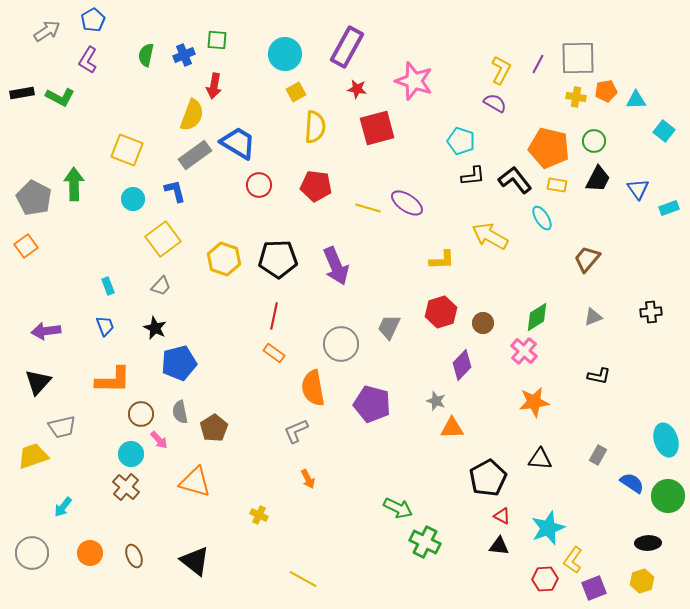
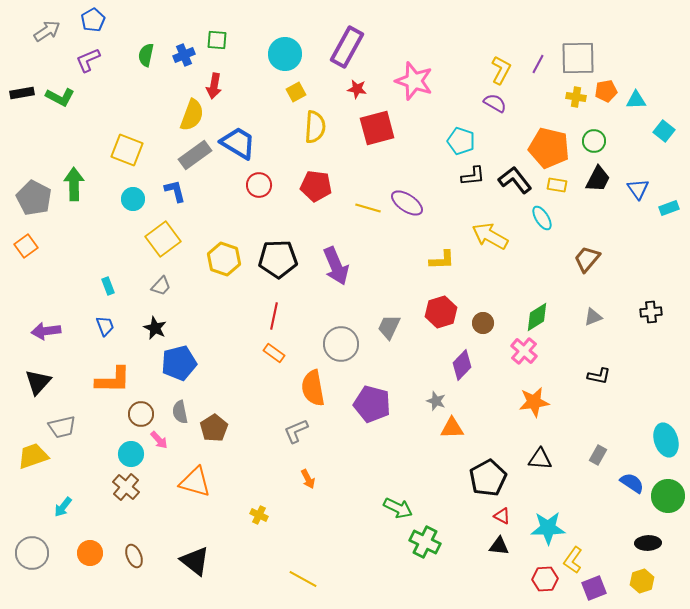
purple L-shape at (88, 60): rotated 36 degrees clockwise
cyan star at (548, 528): rotated 20 degrees clockwise
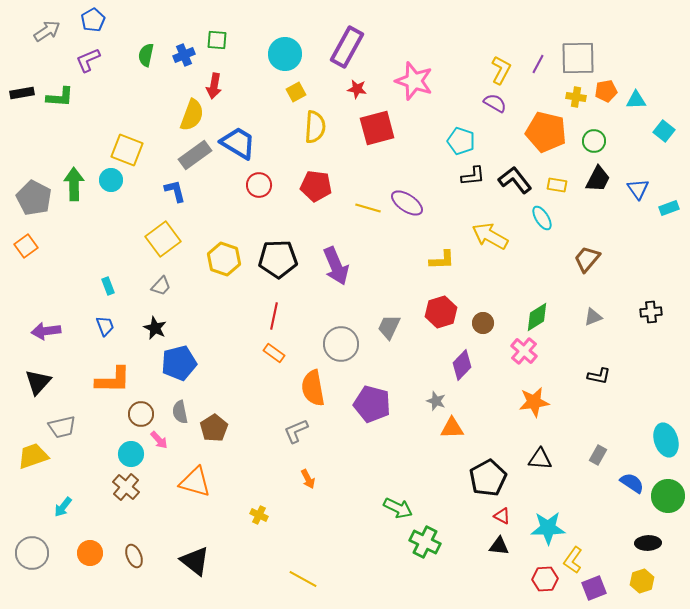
green L-shape at (60, 97): rotated 24 degrees counterclockwise
orange pentagon at (549, 148): moved 3 px left, 16 px up
cyan circle at (133, 199): moved 22 px left, 19 px up
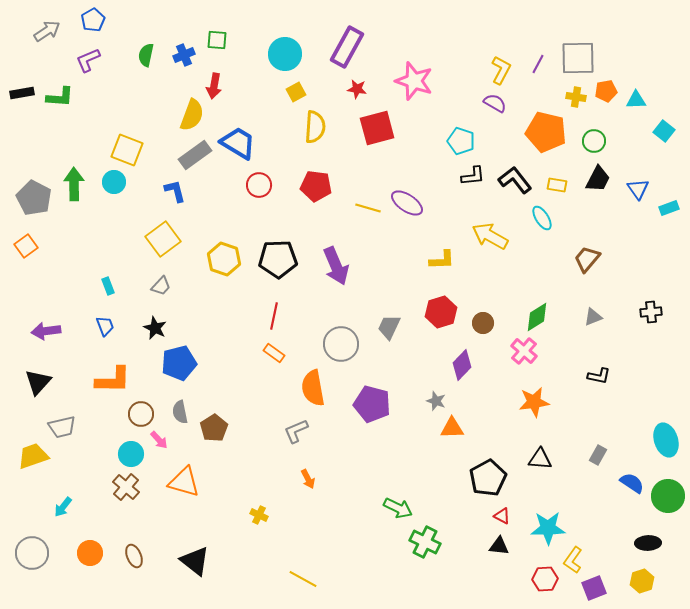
cyan circle at (111, 180): moved 3 px right, 2 px down
orange triangle at (195, 482): moved 11 px left
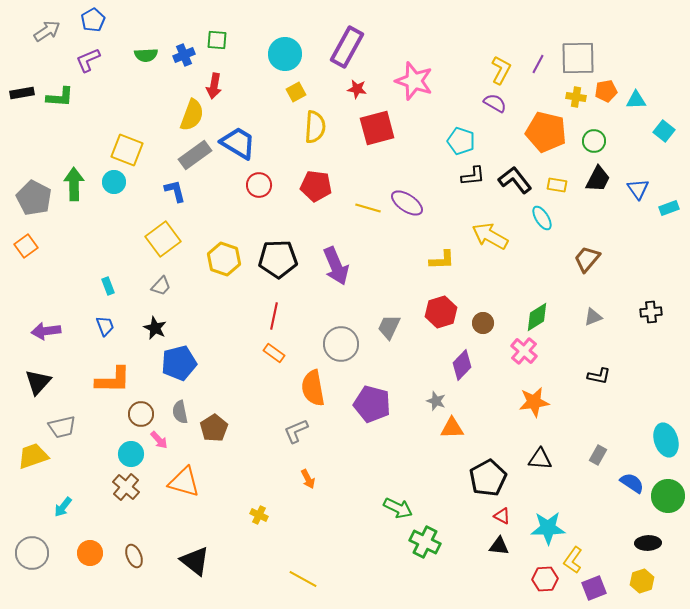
green semicircle at (146, 55): rotated 105 degrees counterclockwise
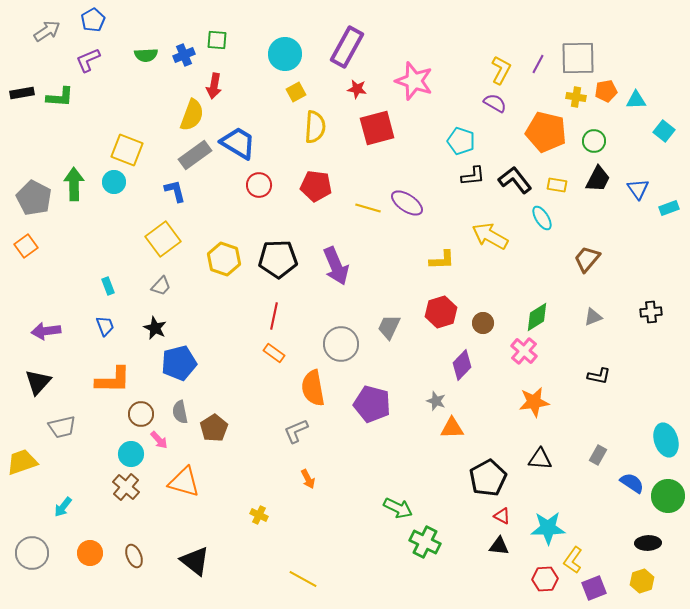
yellow trapezoid at (33, 456): moved 11 px left, 6 px down
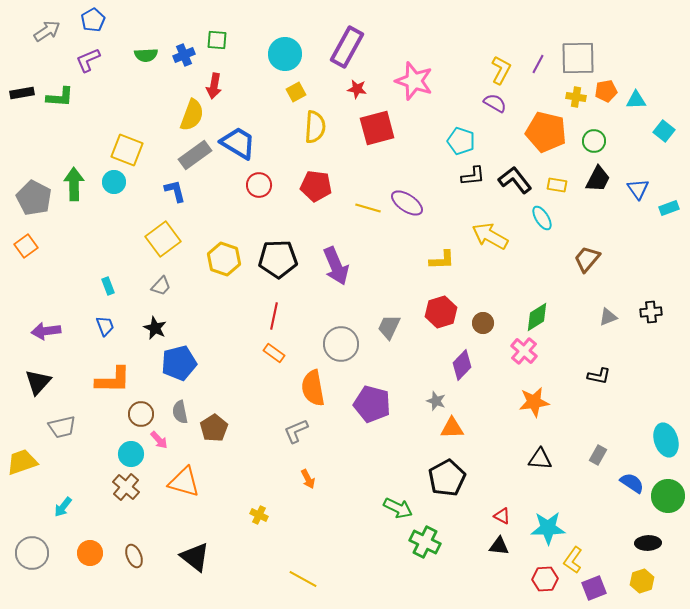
gray triangle at (593, 317): moved 15 px right
black pentagon at (488, 478): moved 41 px left
black triangle at (195, 561): moved 4 px up
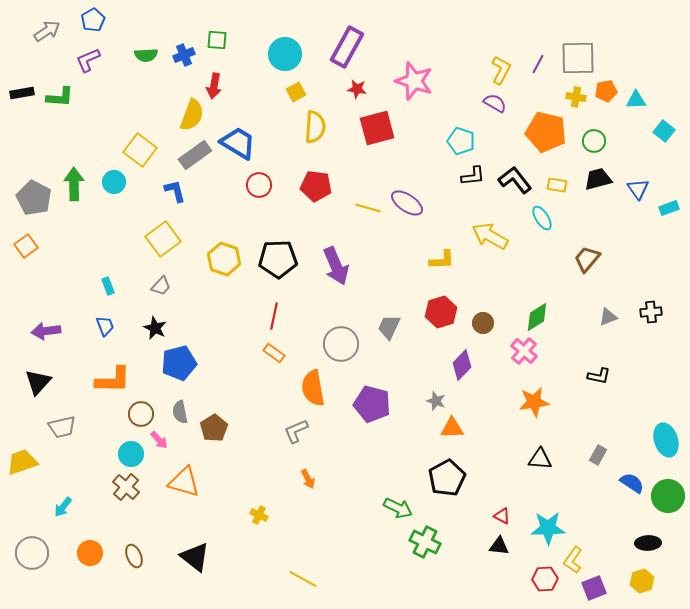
yellow square at (127, 150): moved 13 px right; rotated 16 degrees clockwise
black trapezoid at (598, 179): rotated 132 degrees counterclockwise
